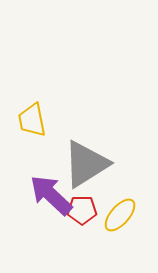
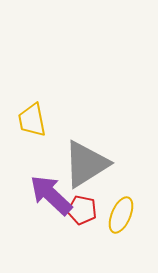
red pentagon: rotated 12 degrees clockwise
yellow ellipse: moved 1 px right; rotated 18 degrees counterclockwise
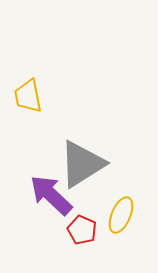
yellow trapezoid: moved 4 px left, 24 px up
gray triangle: moved 4 px left
red pentagon: moved 20 px down; rotated 12 degrees clockwise
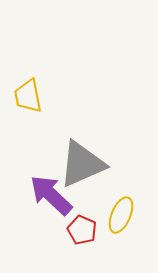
gray triangle: rotated 8 degrees clockwise
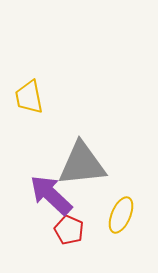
yellow trapezoid: moved 1 px right, 1 px down
gray triangle: rotated 18 degrees clockwise
red pentagon: moved 13 px left
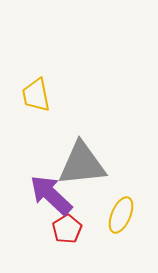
yellow trapezoid: moved 7 px right, 2 px up
red pentagon: moved 2 px left, 1 px up; rotated 16 degrees clockwise
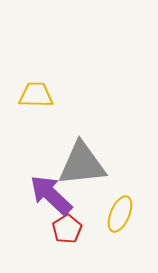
yellow trapezoid: rotated 102 degrees clockwise
yellow ellipse: moved 1 px left, 1 px up
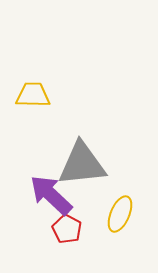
yellow trapezoid: moved 3 px left
red pentagon: rotated 12 degrees counterclockwise
